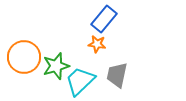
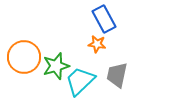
blue rectangle: rotated 68 degrees counterclockwise
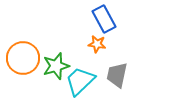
orange circle: moved 1 px left, 1 px down
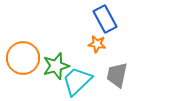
blue rectangle: moved 1 px right
cyan trapezoid: moved 3 px left
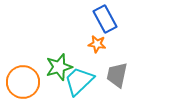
orange circle: moved 24 px down
green star: moved 3 px right, 1 px down
cyan trapezoid: moved 2 px right
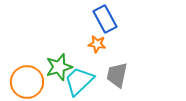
orange circle: moved 4 px right
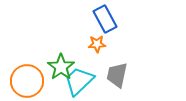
orange star: rotated 12 degrees counterclockwise
green star: moved 2 px right; rotated 20 degrees counterclockwise
orange circle: moved 1 px up
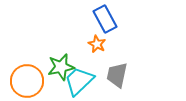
orange star: rotated 30 degrees clockwise
green star: rotated 24 degrees clockwise
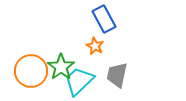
blue rectangle: moved 1 px left
orange star: moved 2 px left, 2 px down
green star: rotated 24 degrees counterclockwise
orange circle: moved 4 px right, 10 px up
